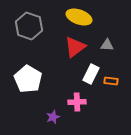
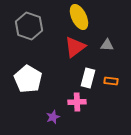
yellow ellipse: rotated 45 degrees clockwise
white rectangle: moved 3 px left, 4 px down; rotated 12 degrees counterclockwise
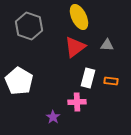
white pentagon: moved 9 px left, 2 px down
purple star: rotated 16 degrees counterclockwise
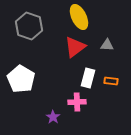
white pentagon: moved 2 px right, 2 px up
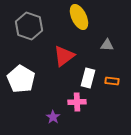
red triangle: moved 11 px left, 9 px down
orange rectangle: moved 1 px right
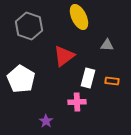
purple star: moved 7 px left, 4 px down
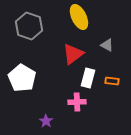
gray triangle: rotated 24 degrees clockwise
red triangle: moved 9 px right, 2 px up
white pentagon: moved 1 px right, 1 px up
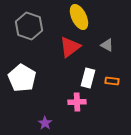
red triangle: moved 3 px left, 7 px up
purple star: moved 1 px left, 2 px down
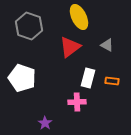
white pentagon: rotated 12 degrees counterclockwise
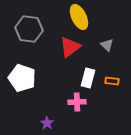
gray hexagon: moved 3 px down; rotated 12 degrees counterclockwise
gray triangle: rotated 16 degrees clockwise
purple star: moved 2 px right
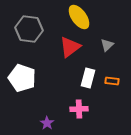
yellow ellipse: rotated 10 degrees counterclockwise
gray triangle: rotated 32 degrees clockwise
pink cross: moved 2 px right, 7 px down
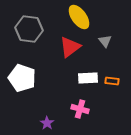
gray triangle: moved 2 px left, 4 px up; rotated 24 degrees counterclockwise
white rectangle: rotated 72 degrees clockwise
pink cross: moved 1 px right; rotated 18 degrees clockwise
